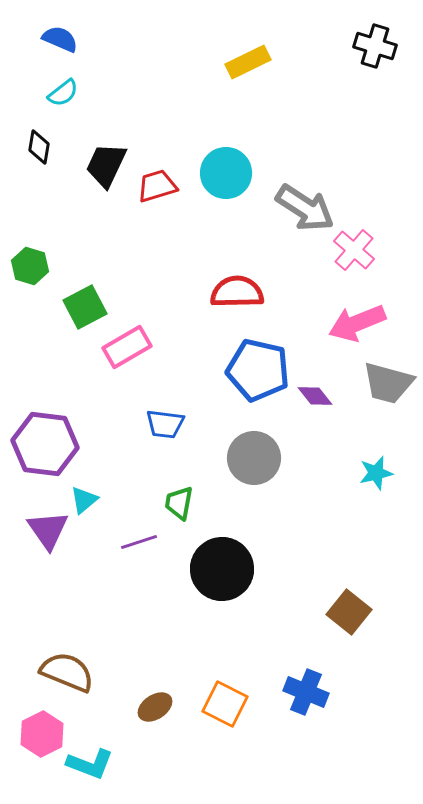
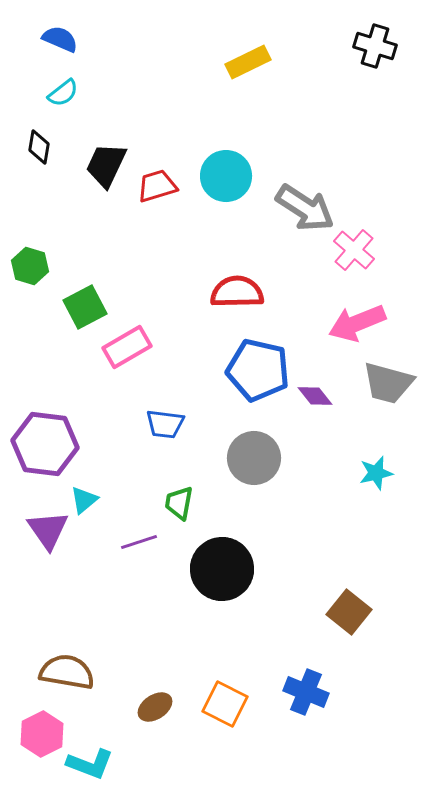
cyan circle: moved 3 px down
brown semicircle: rotated 12 degrees counterclockwise
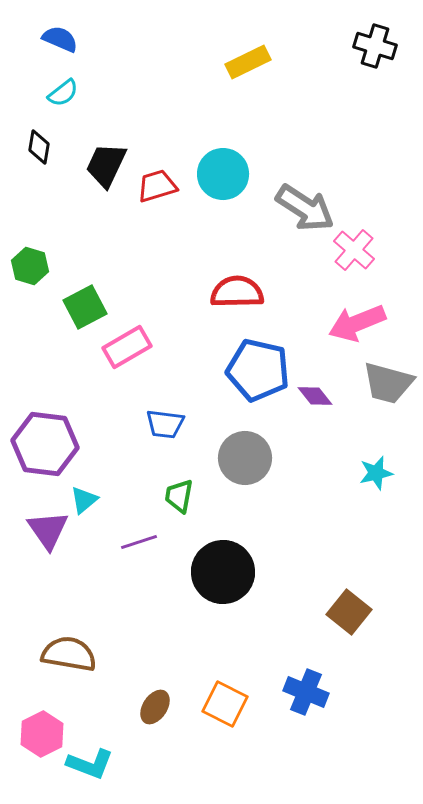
cyan circle: moved 3 px left, 2 px up
gray circle: moved 9 px left
green trapezoid: moved 7 px up
black circle: moved 1 px right, 3 px down
brown semicircle: moved 2 px right, 18 px up
brown ellipse: rotated 24 degrees counterclockwise
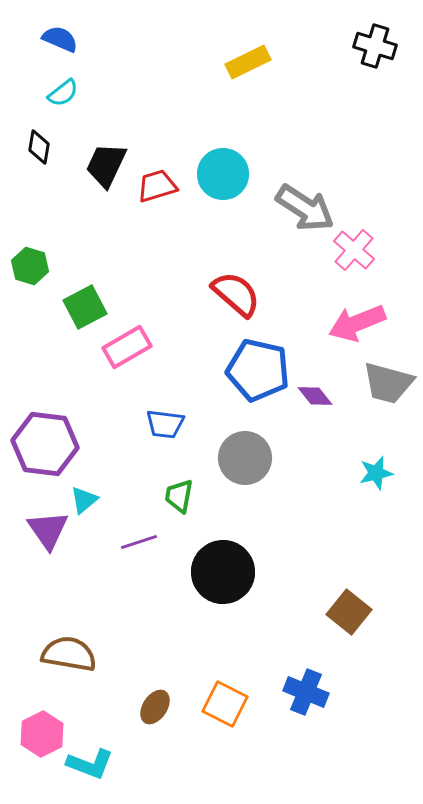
red semicircle: moved 1 px left, 2 px down; rotated 42 degrees clockwise
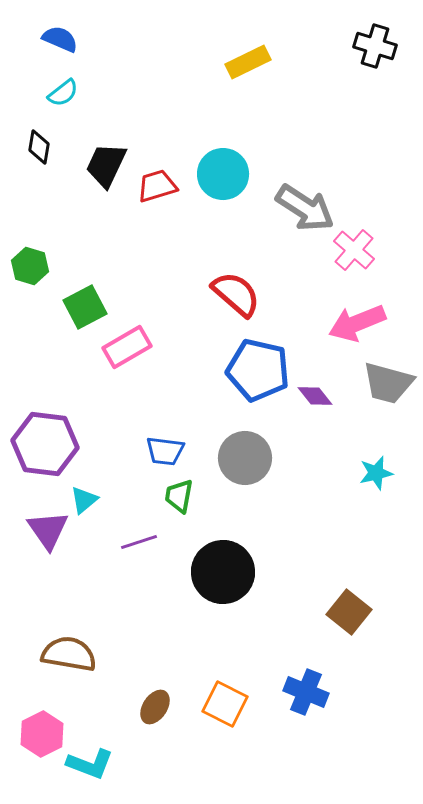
blue trapezoid: moved 27 px down
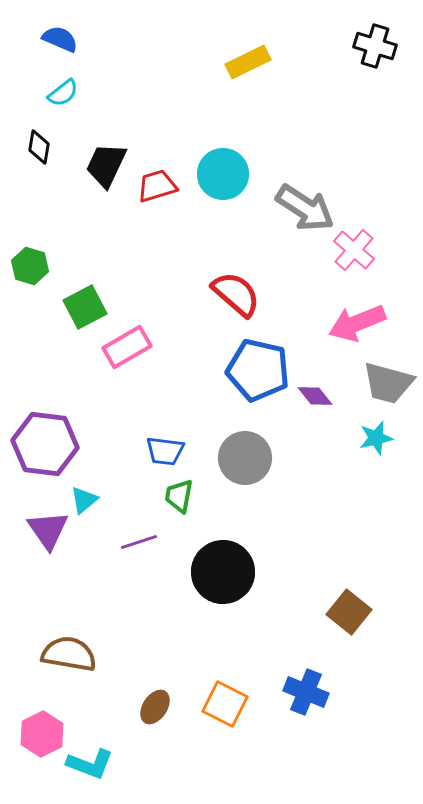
cyan star: moved 35 px up
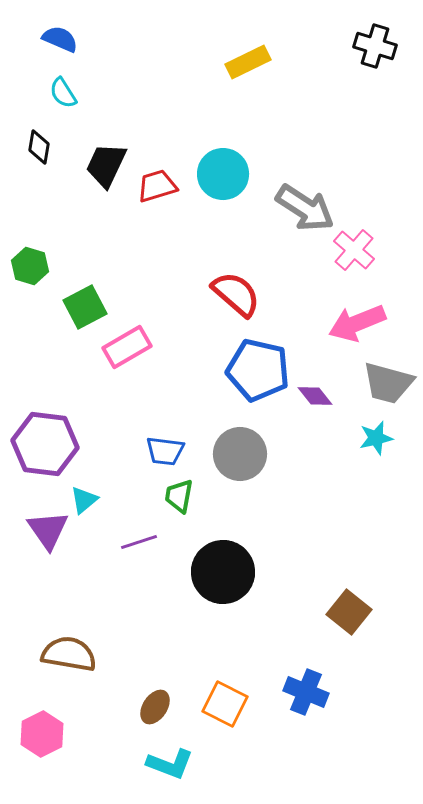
cyan semicircle: rotated 96 degrees clockwise
gray circle: moved 5 px left, 4 px up
cyan L-shape: moved 80 px right
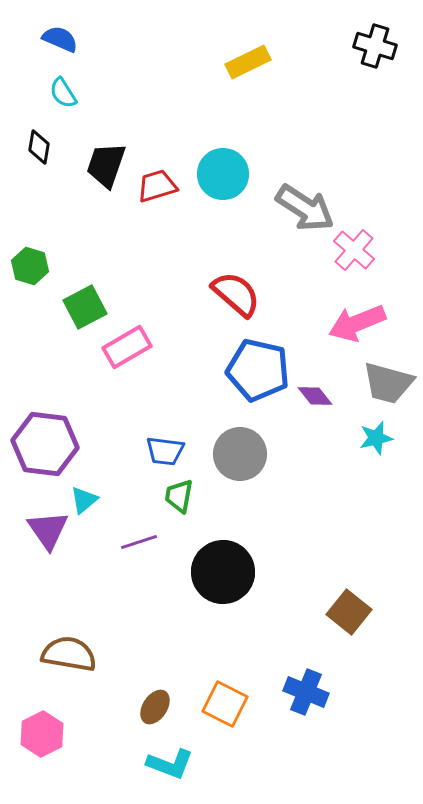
black trapezoid: rotated 6 degrees counterclockwise
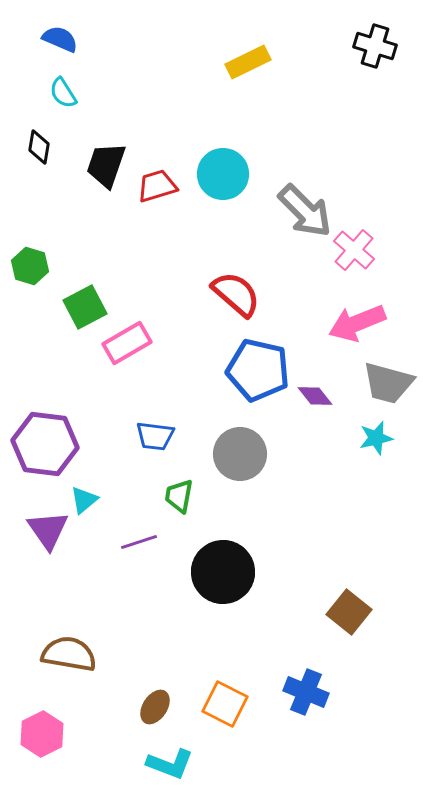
gray arrow: moved 3 px down; rotated 12 degrees clockwise
pink rectangle: moved 4 px up
blue trapezoid: moved 10 px left, 15 px up
